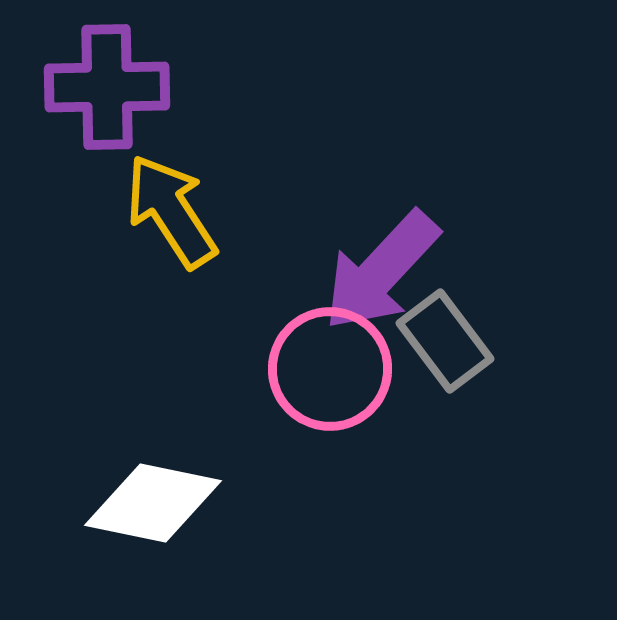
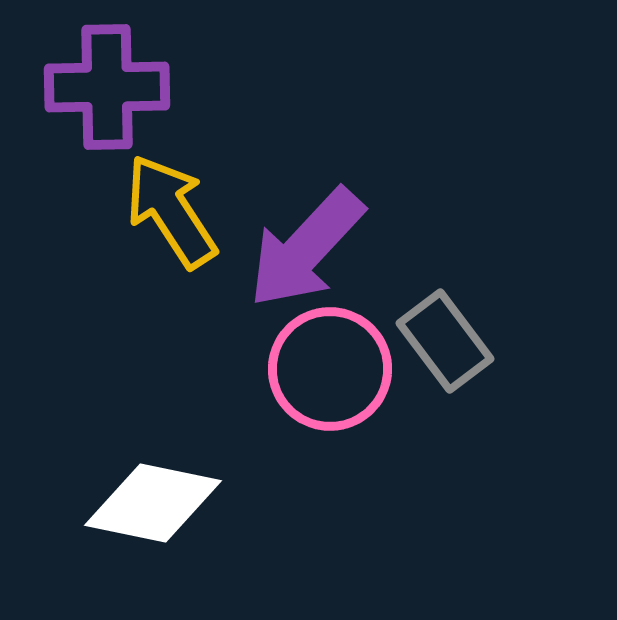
purple arrow: moved 75 px left, 23 px up
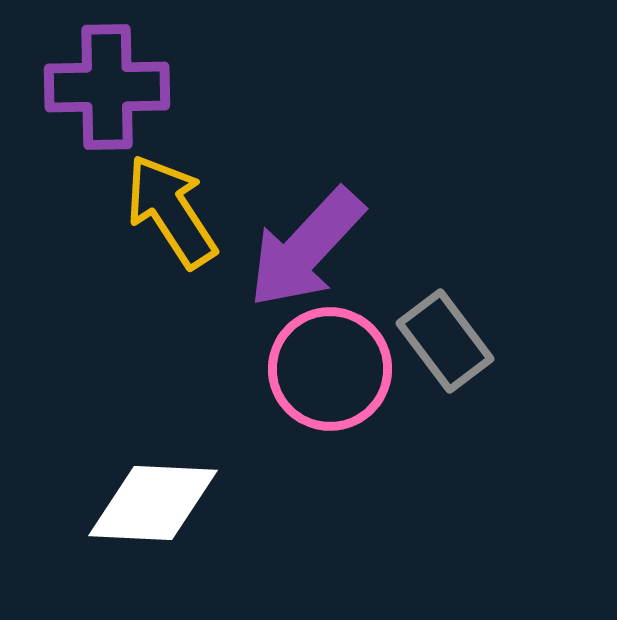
white diamond: rotated 9 degrees counterclockwise
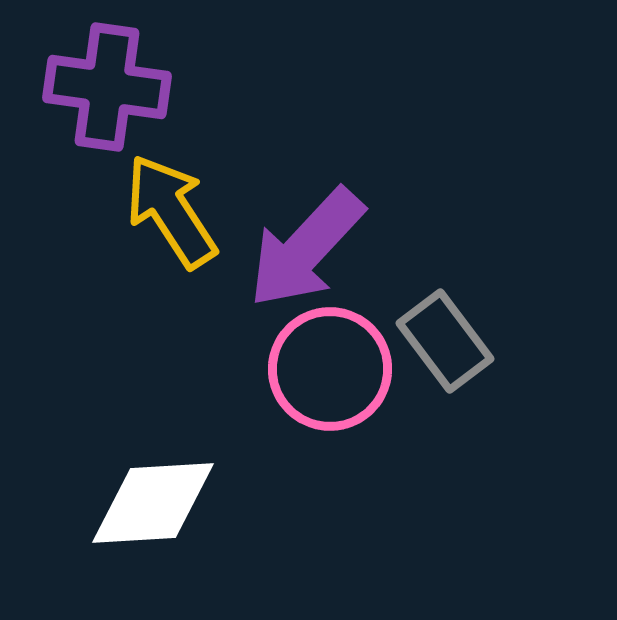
purple cross: rotated 9 degrees clockwise
white diamond: rotated 6 degrees counterclockwise
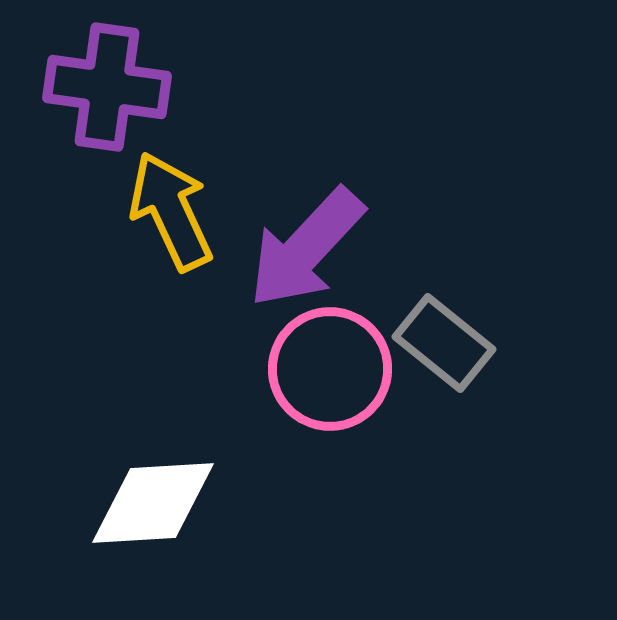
yellow arrow: rotated 8 degrees clockwise
gray rectangle: moved 1 px left, 2 px down; rotated 14 degrees counterclockwise
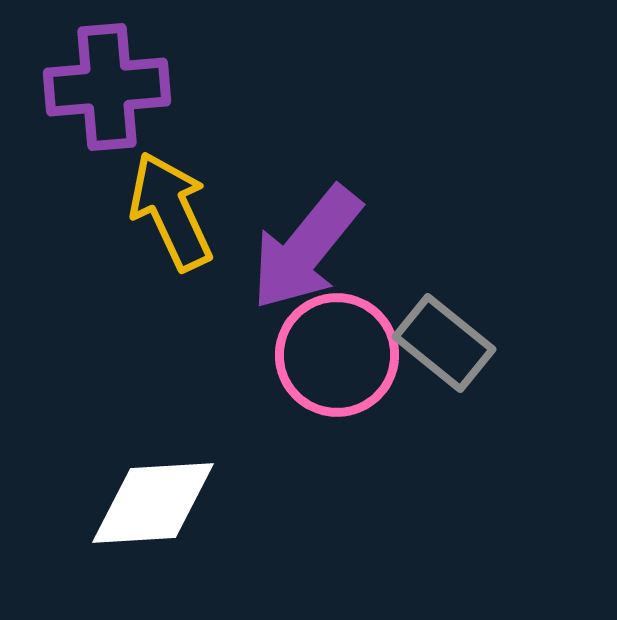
purple cross: rotated 13 degrees counterclockwise
purple arrow: rotated 4 degrees counterclockwise
pink circle: moved 7 px right, 14 px up
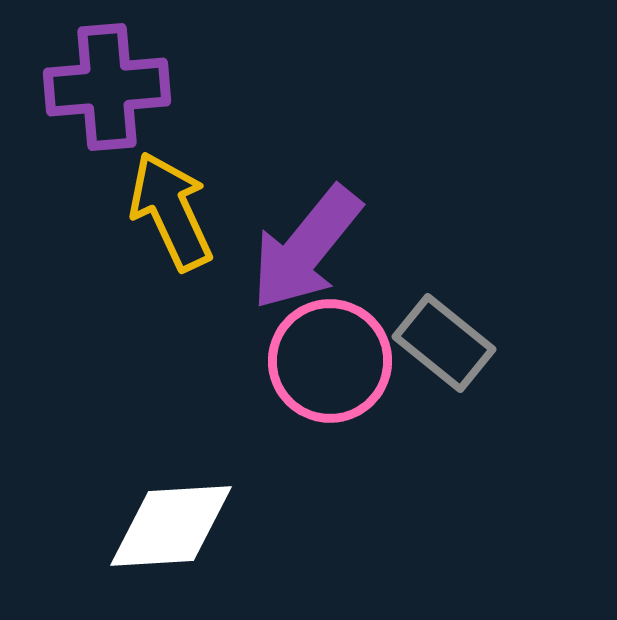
pink circle: moved 7 px left, 6 px down
white diamond: moved 18 px right, 23 px down
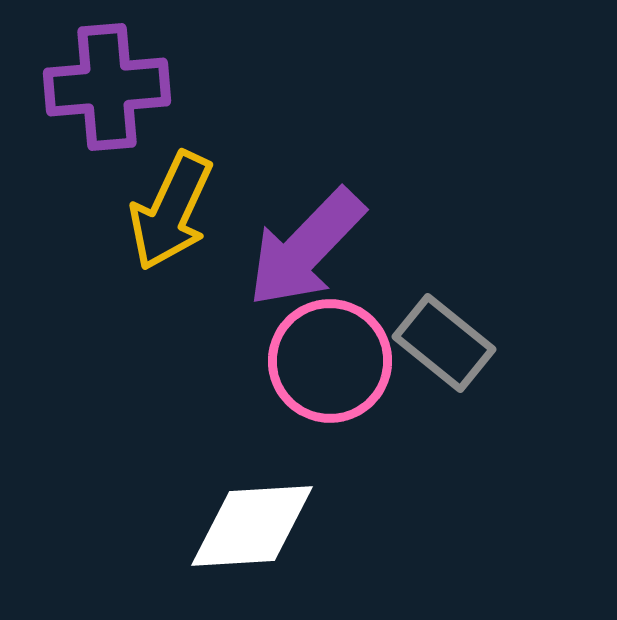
yellow arrow: rotated 130 degrees counterclockwise
purple arrow: rotated 5 degrees clockwise
white diamond: moved 81 px right
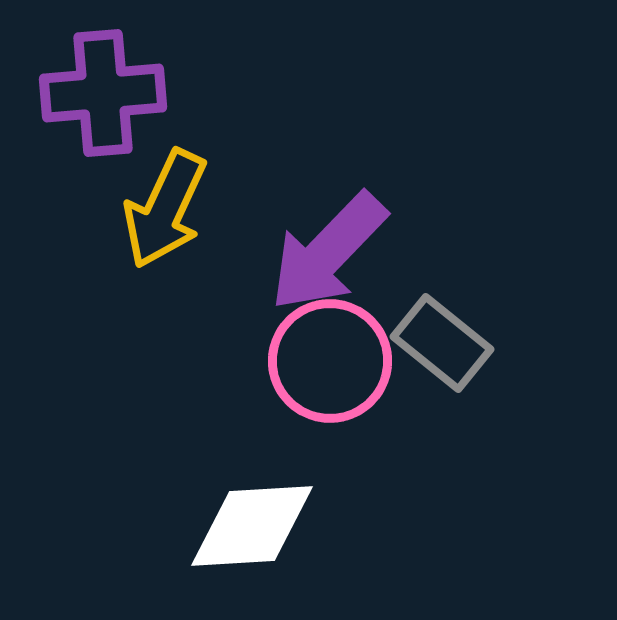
purple cross: moved 4 px left, 6 px down
yellow arrow: moved 6 px left, 2 px up
purple arrow: moved 22 px right, 4 px down
gray rectangle: moved 2 px left
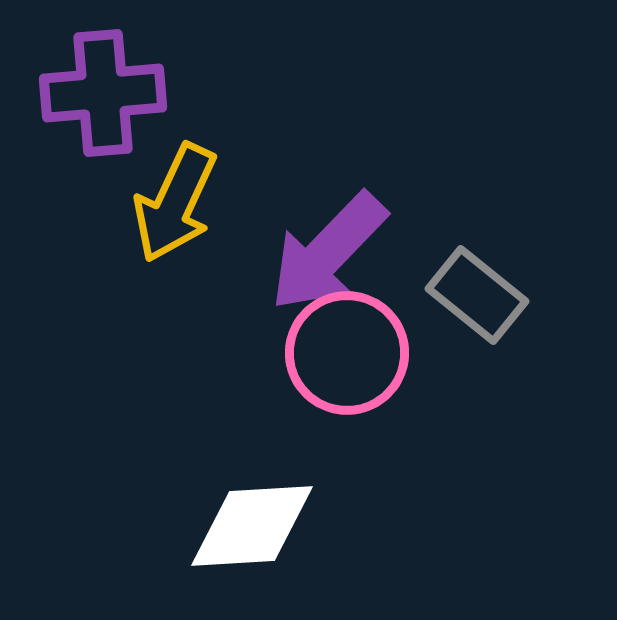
yellow arrow: moved 10 px right, 6 px up
gray rectangle: moved 35 px right, 48 px up
pink circle: moved 17 px right, 8 px up
